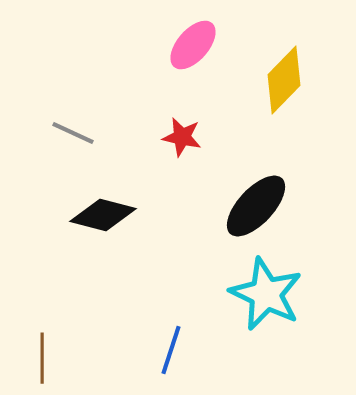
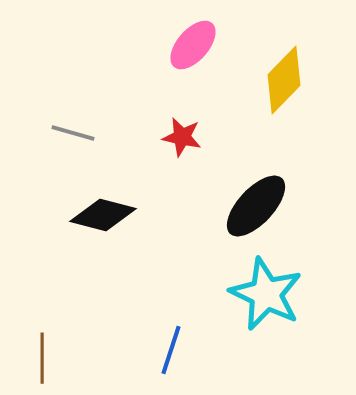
gray line: rotated 9 degrees counterclockwise
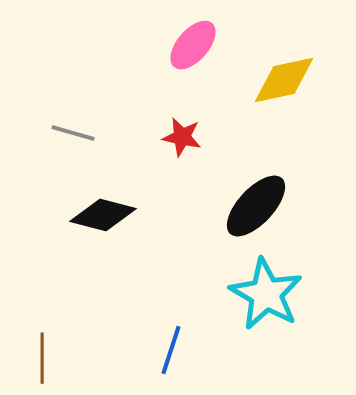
yellow diamond: rotated 34 degrees clockwise
cyan star: rotated 4 degrees clockwise
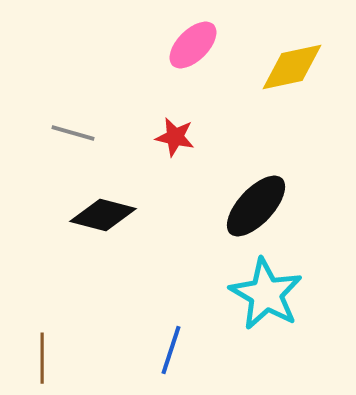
pink ellipse: rotated 4 degrees clockwise
yellow diamond: moved 8 px right, 13 px up
red star: moved 7 px left
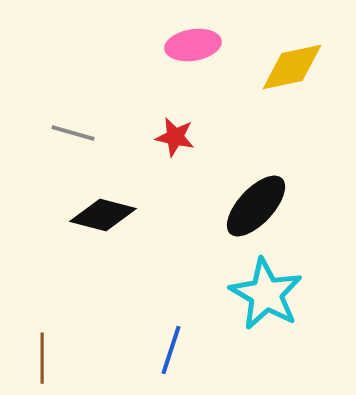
pink ellipse: rotated 36 degrees clockwise
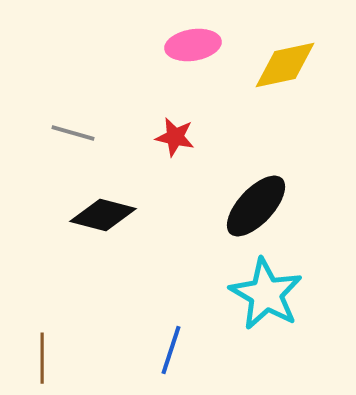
yellow diamond: moved 7 px left, 2 px up
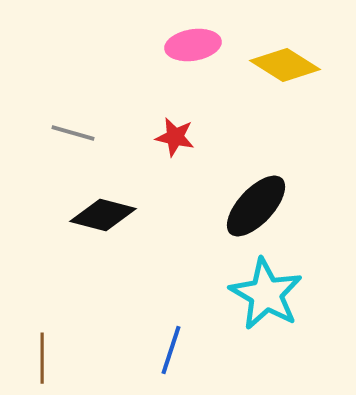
yellow diamond: rotated 44 degrees clockwise
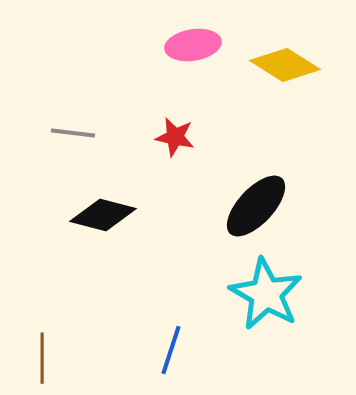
gray line: rotated 9 degrees counterclockwise
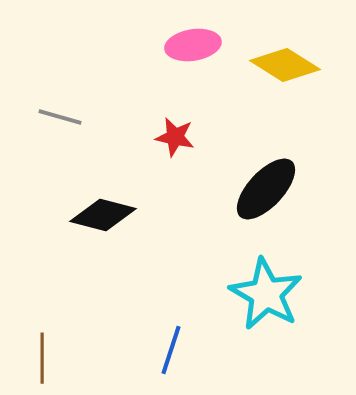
gray line: moved 13 px left, 16 px up; rotated 9 degrees clockwise
black ellipse: moved 10 px right, 17 px up
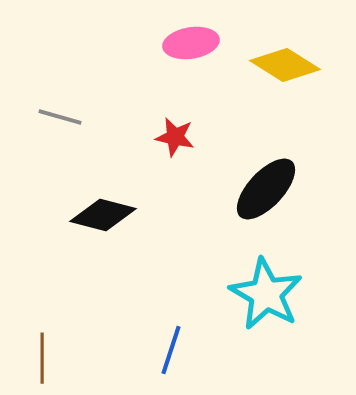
pink ellipse: moved 2 px left, 2 px up
